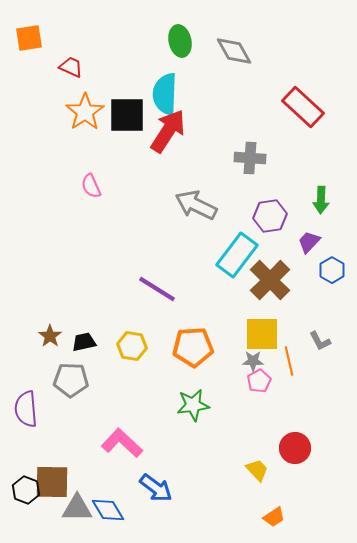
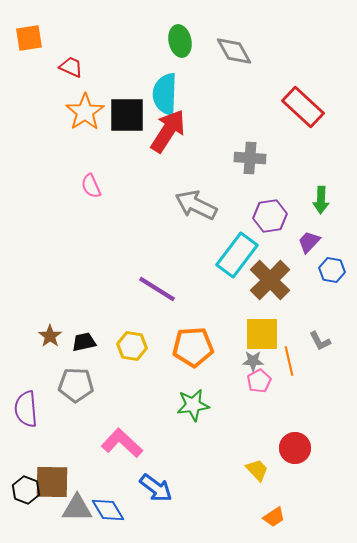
blue hexagon: rotated 20 degrees counterclockwise
gray pentagon: moved 5 px right, 5 px down
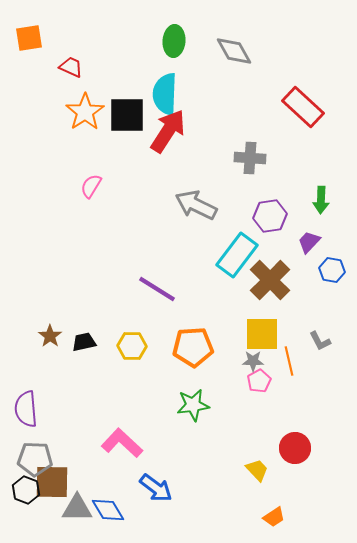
green ellipse: moved 6 px left; rotated 16 degrees clockwise
pink semicircle: rotated 55 degrees clockwise
yellow hexagon: rotated 8 degrees counterclockwise
gray pentagon: moved 41 px left, 74 px down
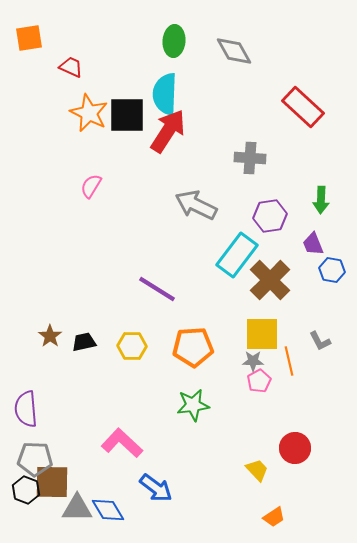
orange star: moved 4 px right, 1 px down; rotated 12 degrees counterclockwise
purple trapezoid: moved 4 px right, 2 px down; rotated 65 degrees counterclockwise
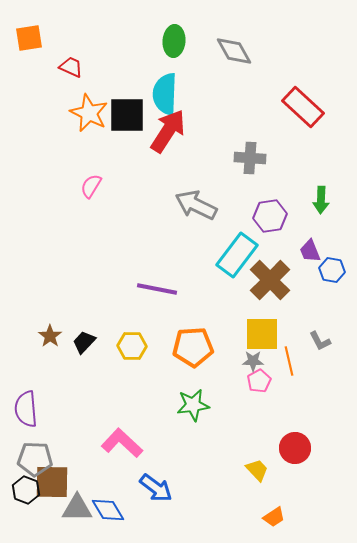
purple trapezoid: moved 3 px left, 7 px down
purple line: rotated 21 degrees counterclockwise
black trapezoid: rotated 35 degrees counterclockwise
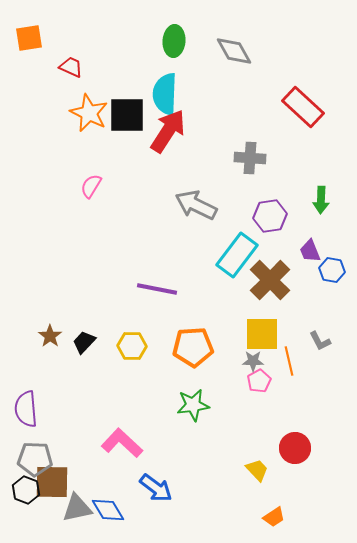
gray triangle: rotated 12 degrees counterclockwise
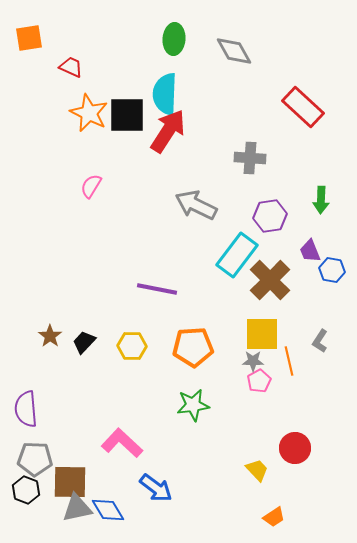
green ellipse: moved 2 px up
gray L-shape: rotated 60 degrees clockwise
brown square: moved 18 px right
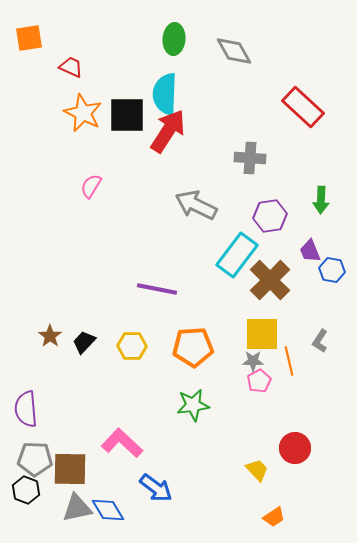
orange star: moved 6 px left
brown square: moved 13 px up
